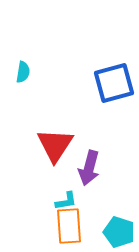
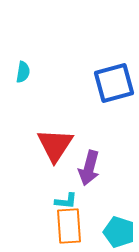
cyan L-shape: rotated 15 degrees clockwise
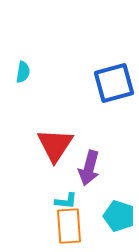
cyan pentagon: moved 16 px up
